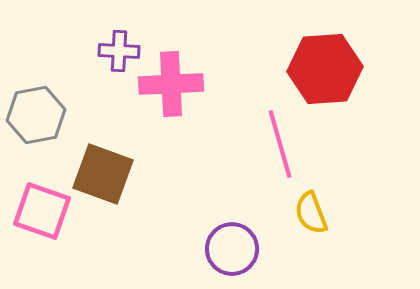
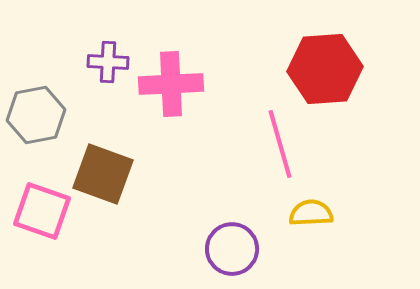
purple cross: moved 11 px left, 11 px down
yellow semicircle: rotated 108 degrees clockwise
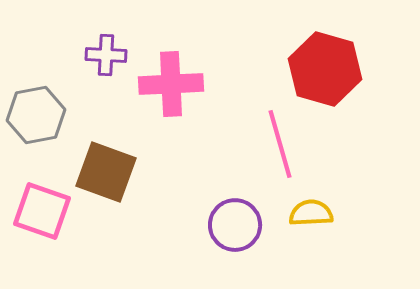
purple cross: moved 2 px left, 7 px up
red hexagon: rotated 20 degrees clockwise
brown square: moved 3 px right, 2 px up
purple circle: moved 3 px right, 24 px up
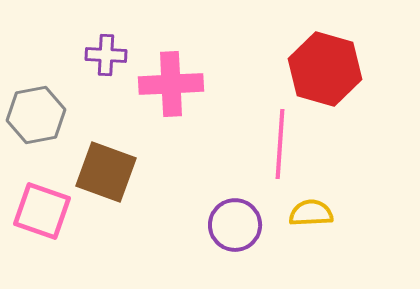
pink line: rotated 20 degrees clockwise
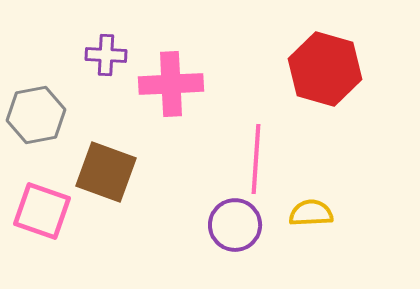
pink line: moved 24 px left, 15 px down
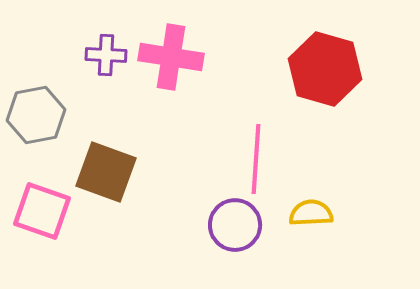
pink cross: moved 27 px up; rotated 12 degrees clockwise
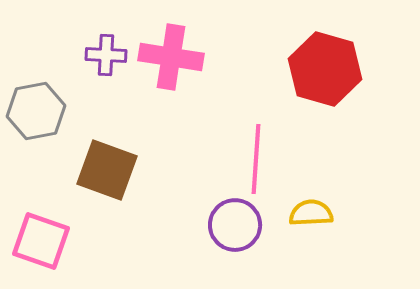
gray hexagon: moved 4 px up
brown square: moved 1 px right, 2 px up
pink square: moved 1 px left, 30 px down
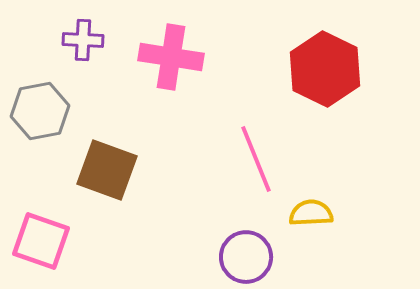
purple cross: moved 23 px left, 15 px up
red hexagon: rotated 10 degrees clockwise
gray hexagon: moved 4 px right
pink line: rotated 26 degrees counterclockwise
purple circle: moved 11 px right, 32 px down
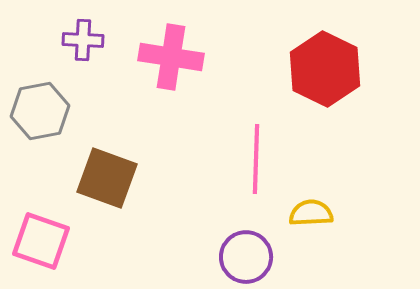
pink line: rotated 24 degrees clockwise
brown square: moved 8 px down
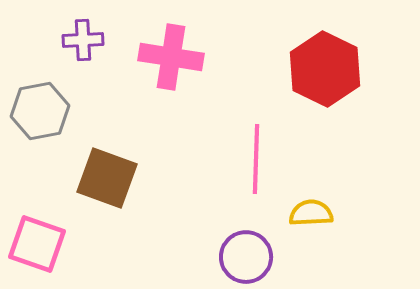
purple cross: rotated 6 degrees counterclockwise
pink square: moved 4 px left, 3 px down
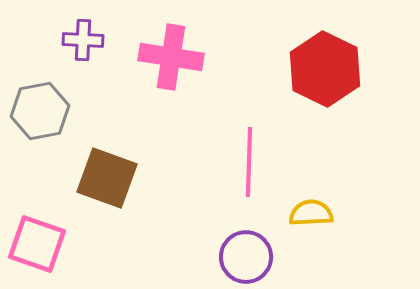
purple cross: rotated 6 degrees clockwise
pink line: moved 7 px left, 3 px down
